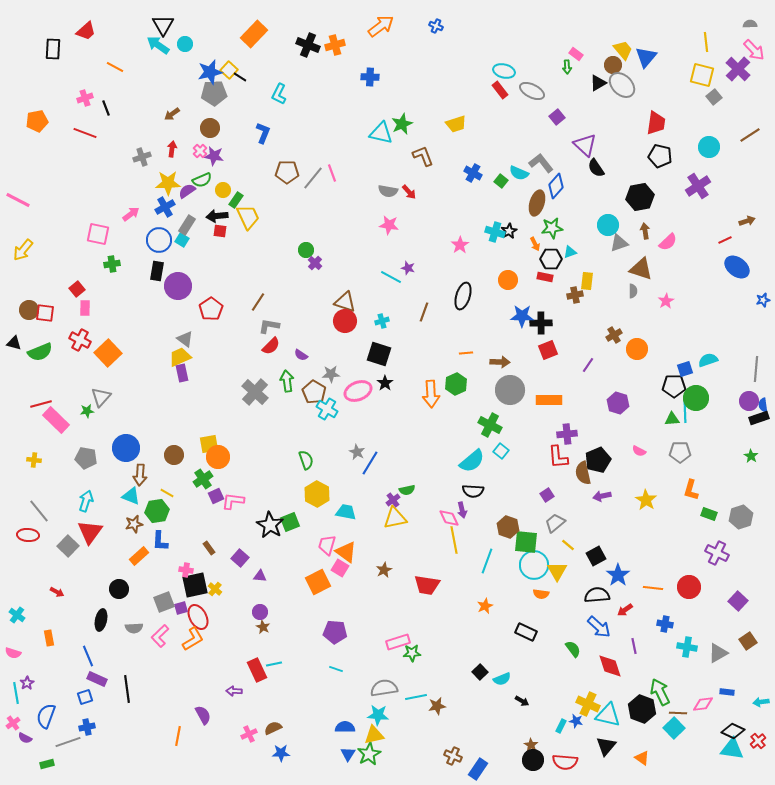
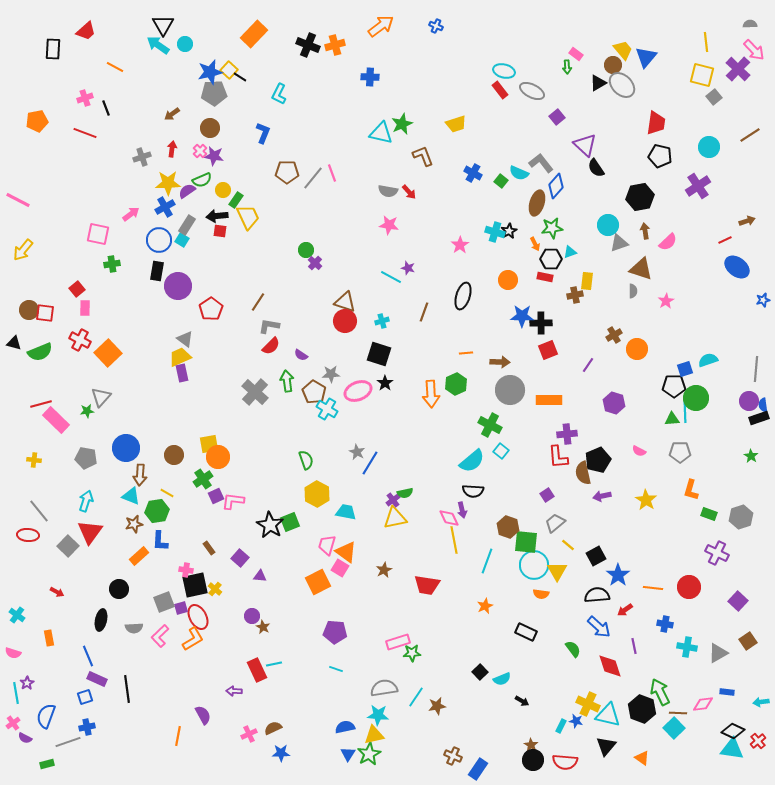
purple hexagon at (618, 403): moved 4 px left
green semicircle at (407, 490): moved 2 px left, 3 px down
purple circle at (260, 612): moved 8 px left, 4 px down
cyan line at (416, 697): rotated 45 degrees counterclockwise
blue semicircle at (345, 727): rotated 12 degrees counterclockwise
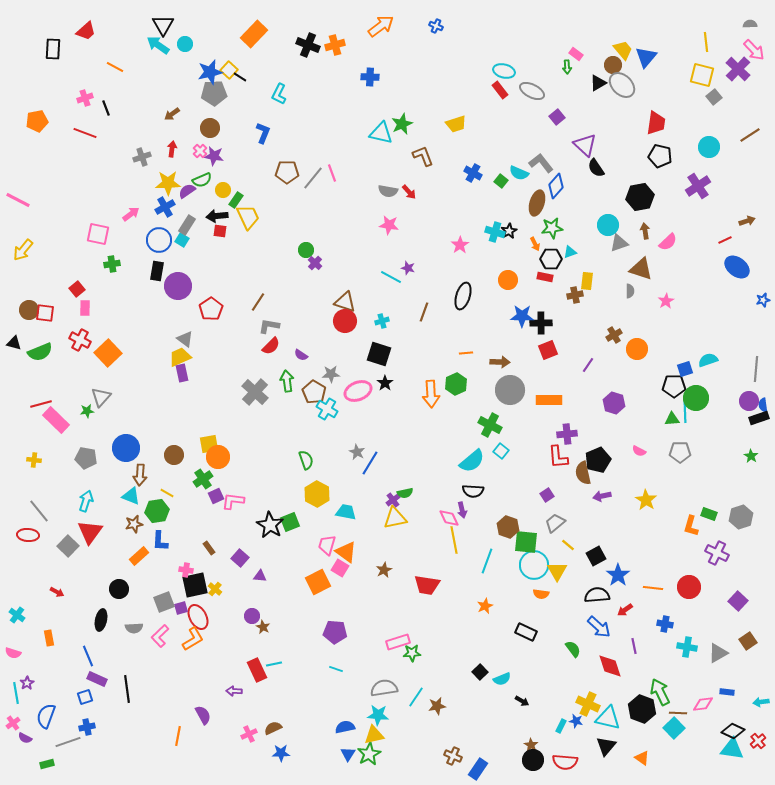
gray semicircle at (633, 291): moved 3 px left
orange L-shape at (691, 490): moved 36 px down
cyan triangle at (608, 715): moved 3 px down
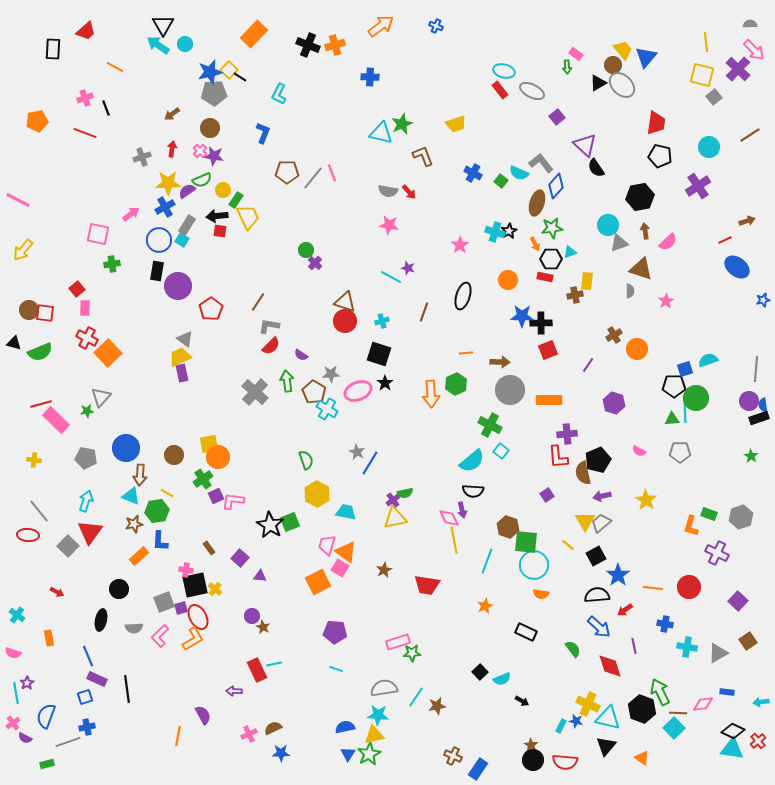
red cross at (80, 340): moved 7 px right, 2 px up
gray trapezoid at (555, 523): moved 46 px right
yellow triangle at (557, 571): moved 28 px right, 50 px up
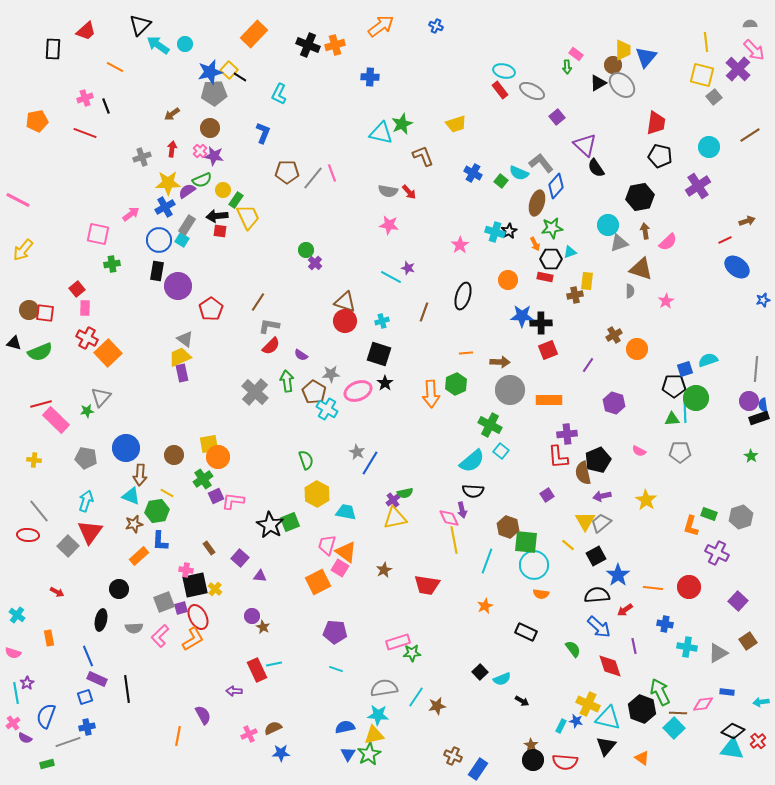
black triangle at (163, 25): moved 23 px left; rotated 15 degrees clockwise
yellow trapezoid at (623, 50): rotated 40 degrees clockwise
black line at (106, 108): moved 2 px up
